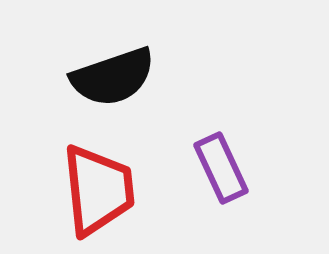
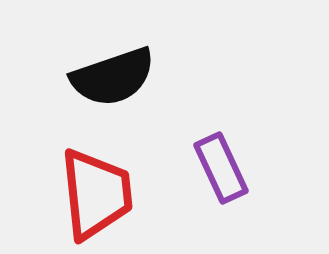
red trapezoid: moved 2 px left, 4 px down
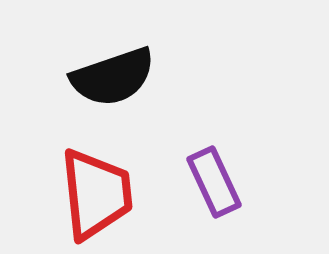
purple rectangle: moved 7 px left, 14 px down
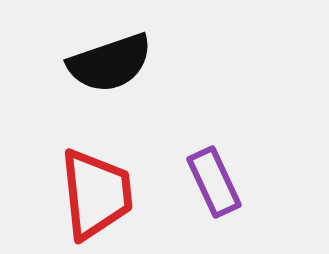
black semicircle: moved 3 px left, 14 px up
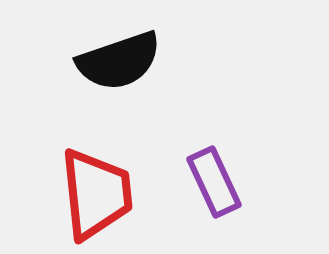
black semicircle: moved 9 px right, 2 px up
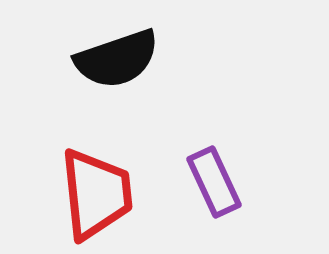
black semicircle: moved 2 px left, 2 px up
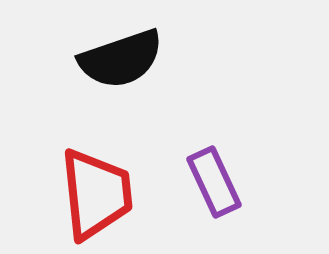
black semicircle: moved 4 px right
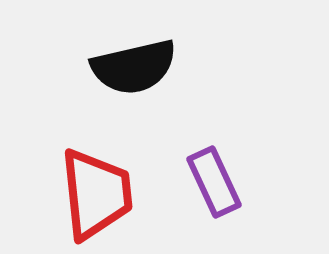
black semicircle: moved 13 px right, 8 px down; rotated 6 degrees clockwise
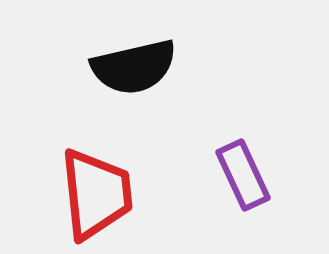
purple rectangle: moved 29 px right, 7 px up
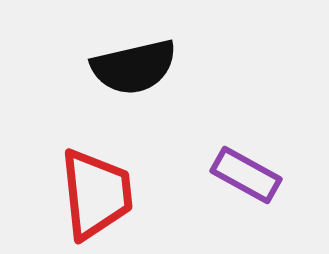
purple rectangle: moved 3 px right; rotated 36 degrees counterclockwise
